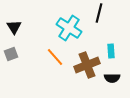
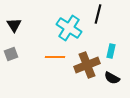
black line: moved 1 px left, 1 px down
black triangle: moved 2 px up
cyan rectangle: rotated 16 degrees clockwise
orange line: rotated 48 degrees counterclockwise
black semicircle: rotated 28 degrees clockwise
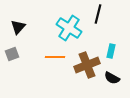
black triangle: moved 4 px right, 2 px down; rotated 14 degrees clockwise
gray square: moved 1 px right
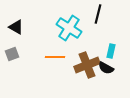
black triangle: moved 2 px left; rotated 42 degrees counterclockwise
black semicircle: moved 6 px left, 10 px up
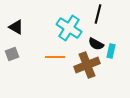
black semicircle: moved 10 px left, 24 px up
